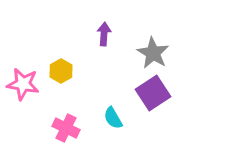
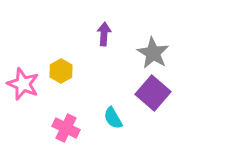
pink star: rotated 12 degrees clockwise
purple square: rotated 16 degrees counterclockwise
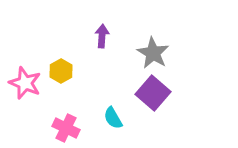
purple arrow: moved 2 px left, 2 px down
pink star: moved 2 px right, 1 px up
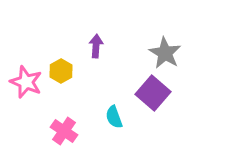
purple arrow: moved 6 px left, 10 px down
gray star: moved 12 px right
pink star: moved 1 px right, 1 px up
cyan semicircle: moved 1 px right, 1 px up; rotated 10 degrees clockwise
pink cross: moved 2 px left, 3 px down; rotated 8 degrees clockwise
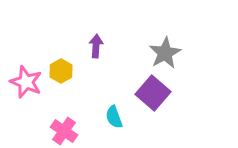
gray star: rotated 12 degrees clockwise
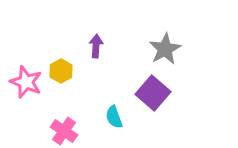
gray star: moved 4 px up
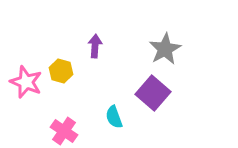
purple arrow: moved 1 px left
yellow hexagon: rotated 15 degrees counterclockwise
